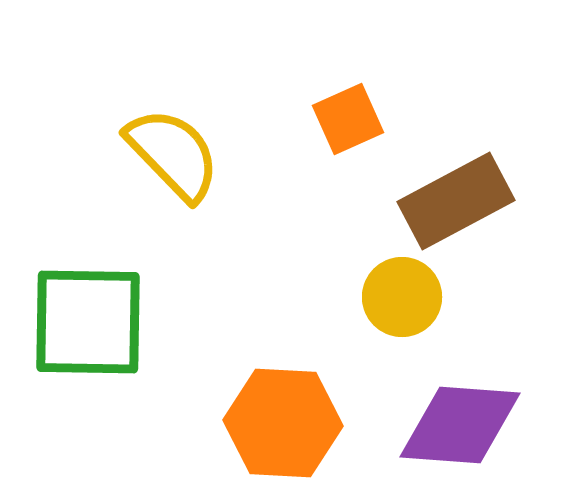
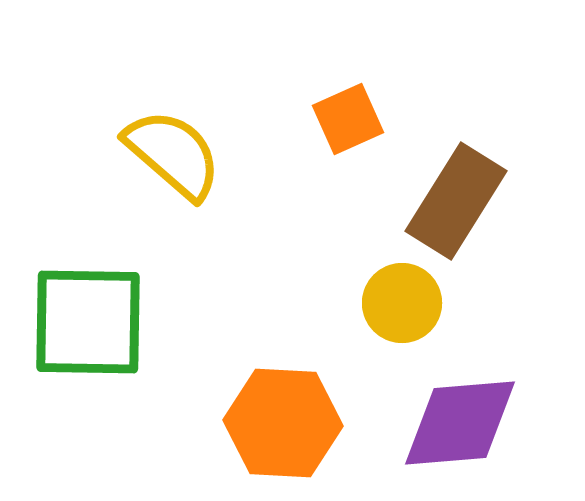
yellow semicircle: rotated 5 degrees counterclockwise
brown rectangle: rotated 30 degrees counterclockwise
yellow circle: moved 6 px down
purple diamond: moved 2 px up; rotated 9 degrees counterclockwise
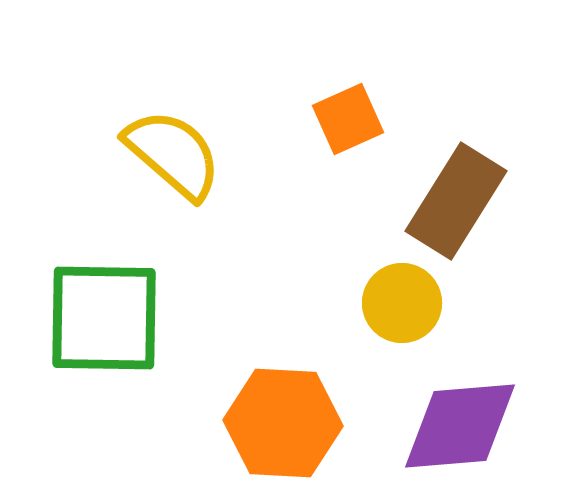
green square: moved 16 px right, 4 px up
purple diamond: moved 3 px down
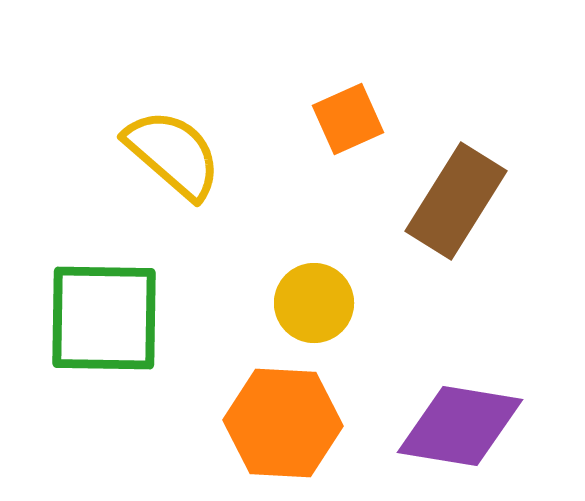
yellow circle: moved 88 px left
purple diamond: rotated 14 degrees clockwise
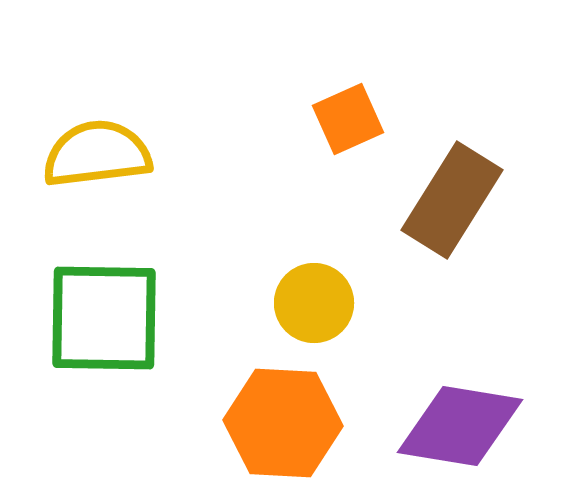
yellow semicircle: moved 76 px left; rotated 48 degrees counterclockwise
brown rectangle: moved 4 px left, 1 px up
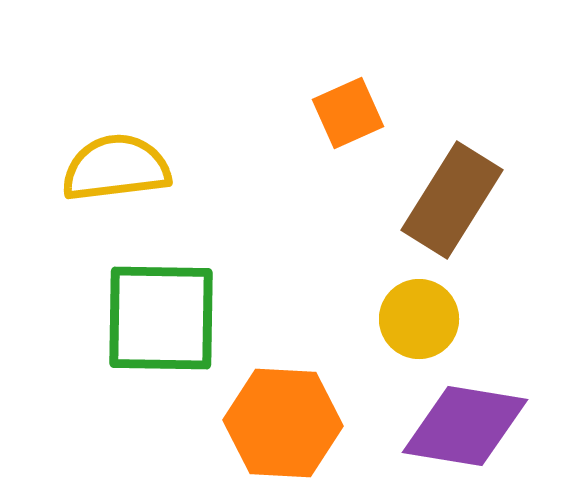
orange square: moved 6 px up
yellow semicircle: moved 19 px right, 14 px down
yellow circle: moved 105 px right, 16 px down
green square: moved 57 px right
purple diamond: moved 5 px right
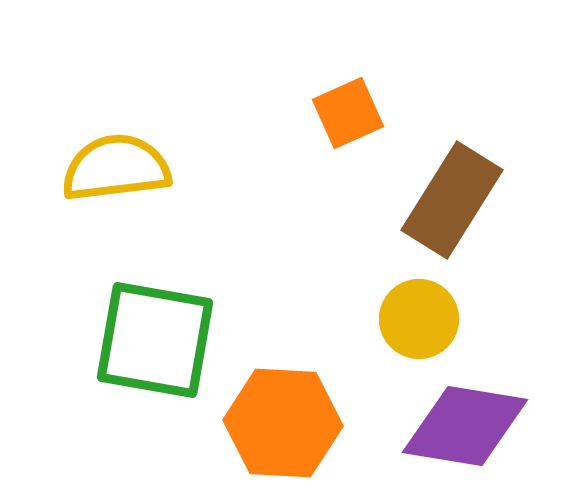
green square: moved 6 px left, 22 px down; rotated 9 degrees clockwise
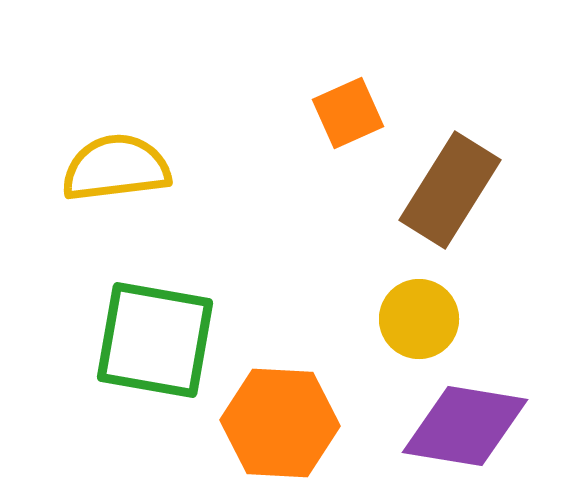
brown rectangle: moved 2 px left, 10 px up
orange hexagon: moved 3 px left
